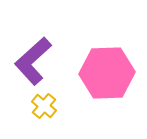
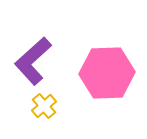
yellow cross: rotated 10 degrees clockwise
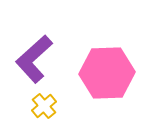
purple L-shape: moved 1 px right, 2 px up
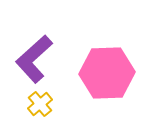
yellow cross: moved 4 px left, 2 px up
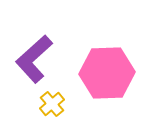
yellow cross: moved 12 px right
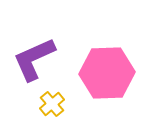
purple L-shape: rotated 18 degrees clockwise
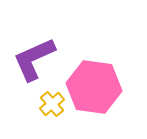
pink hexagon: moved 13 px left, 14 px down; rotated 10 degrees clockwise
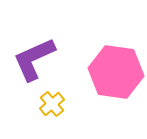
pink hexagon: moved 22 px right, 15 px up
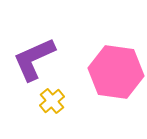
yellow cross: moved 3 px up
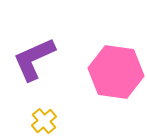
yellow cross: moved 8 px left, 20 px down
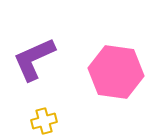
yellow cross: rotated 25 degrees clockwise
